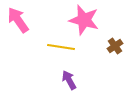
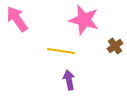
pink arrow: moved 1 px left, 1 px up
yellow line: moved 4 px down
purple arrow: rotated 18 degrees clockwise
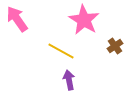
pink star: rotated 16 degrees clockwise
yellow line: rotated 20 degrees clockwise
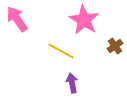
purple arrow: moved 3 px right, 3 px down
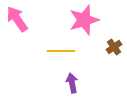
pink star: rotated 24 degrees clockwise
brown cross: moved 1 px left, 1 px down
yellow line: rotated 28 degrees counterclockwise
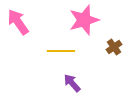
pink arrow: moved 1 px right, 3 px down
purple arrow: rotated 30 degrees counterclockwise
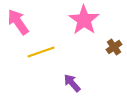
pink star: rotated 20 degrees counterclockwise
yellow line: moved 20 px left, 1 px down; rotated 20 degrees counterclockwise
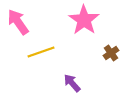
brown cross: moved 3 px left, 6 px down
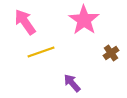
pink arrow: moved 7 px right
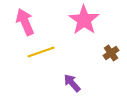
pink arrow: rotated 12 degrees clockwise
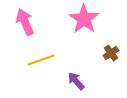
pink star: moved 1 px up
yellow line: moved 8 px down
purple arrow: moved 4 px right, 2 px up
